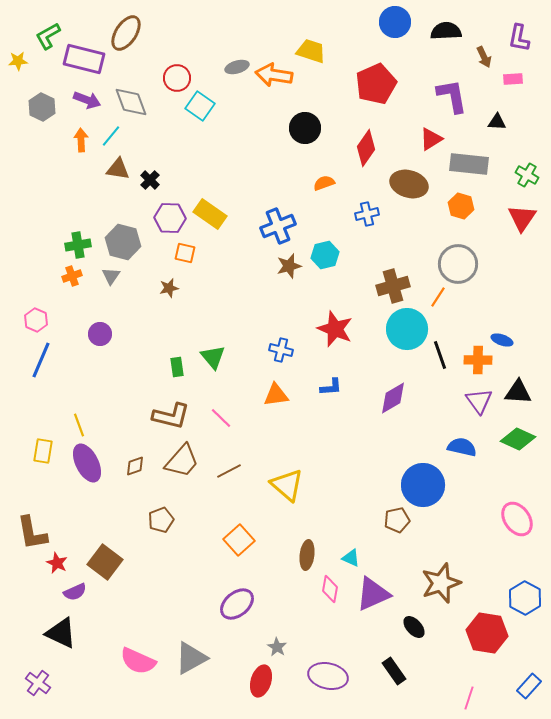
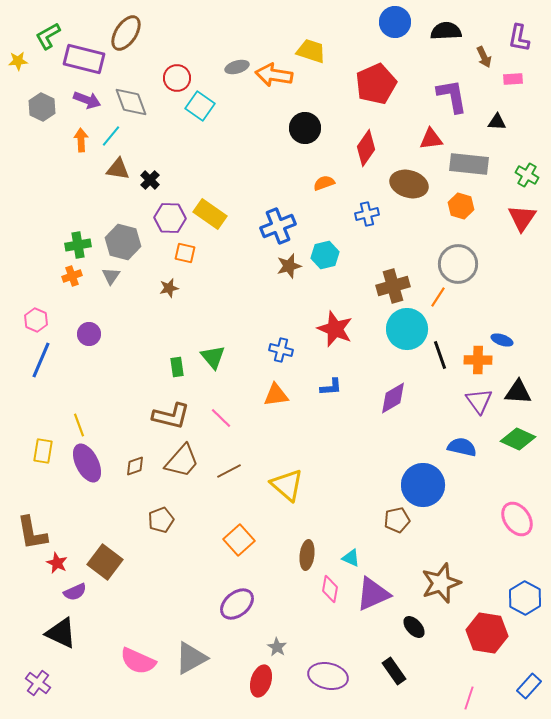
red triangle at (431, 139): rotated 25 degrees clockwise
purple circle at (100, 334): moved 11 px left
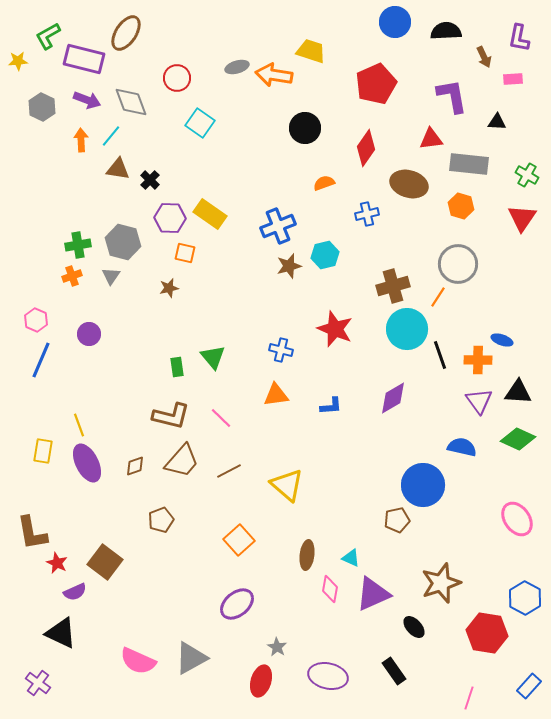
cyan square at (200, 106): moved 17 px down
blue L-shape at (331, 387): moved 19 px down
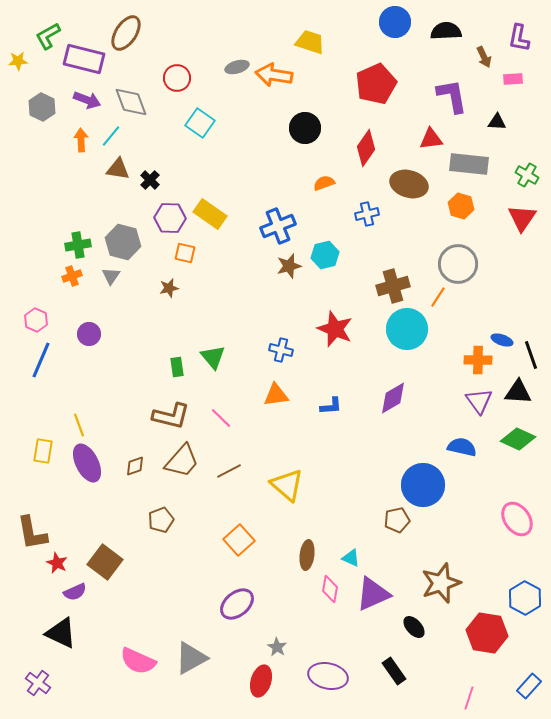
yellow trapezoid at (311, 51): moved 1 px left, 9 px up
black line at (440, 355): moved 91 px right
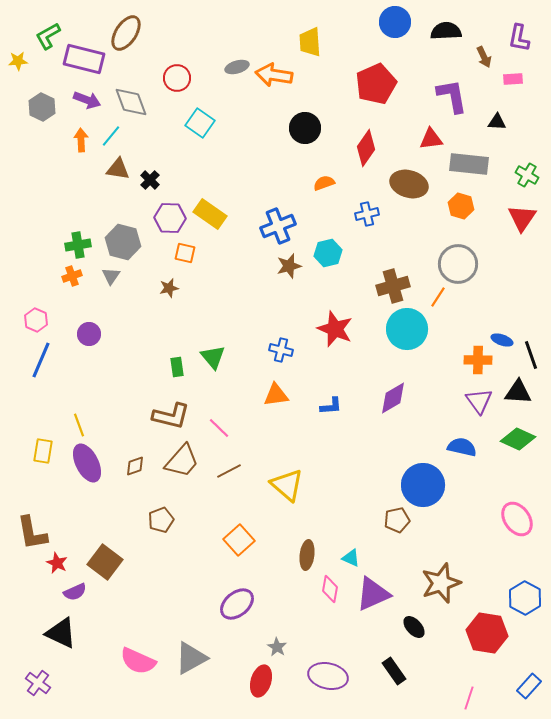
yellow trapezoid at (310, 42): rotated 112 degrees counterclockwise
cyan hexagon at (325, 255): moved 3 px right, 2 px up
pink line at (221, 418): moved 2 px left, 10 px down
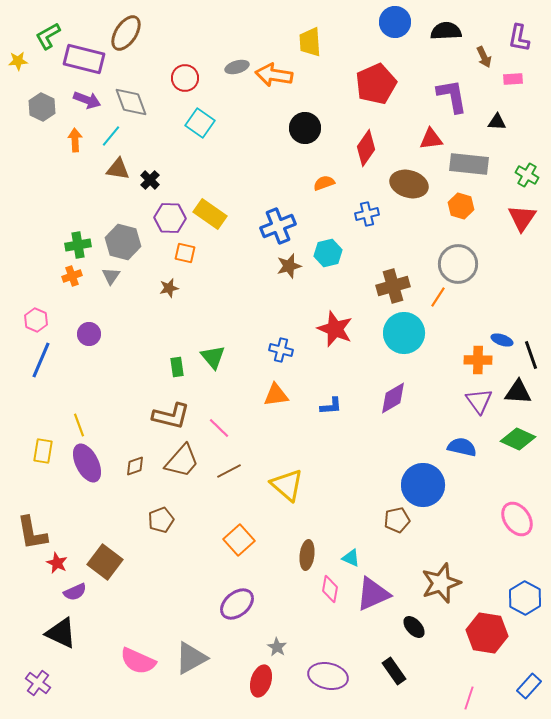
red circle at (177, 78): moved 8 px right
orange arrow at (81, 140): moved 6 px left
cyan circle at (407, 329): moved 3 px left, 4 px down
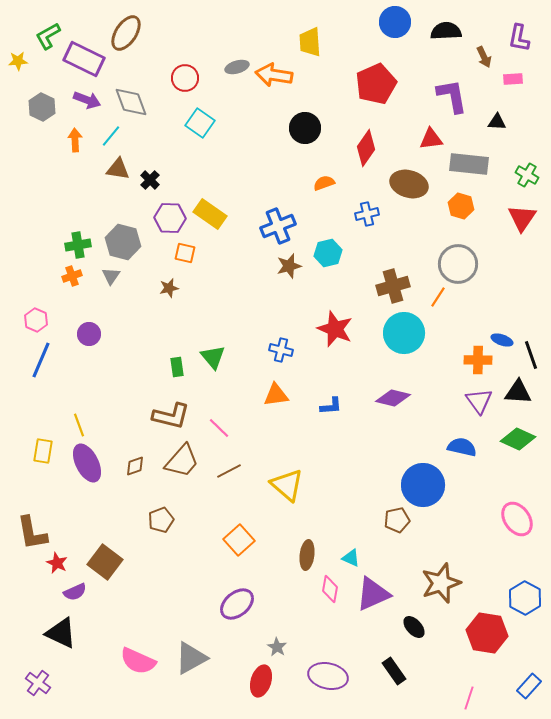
purple rectangle at (84, 59): rotated 12 degrees clockwise
purple diamond at (393, 398): rotated 44 degrees clockwise
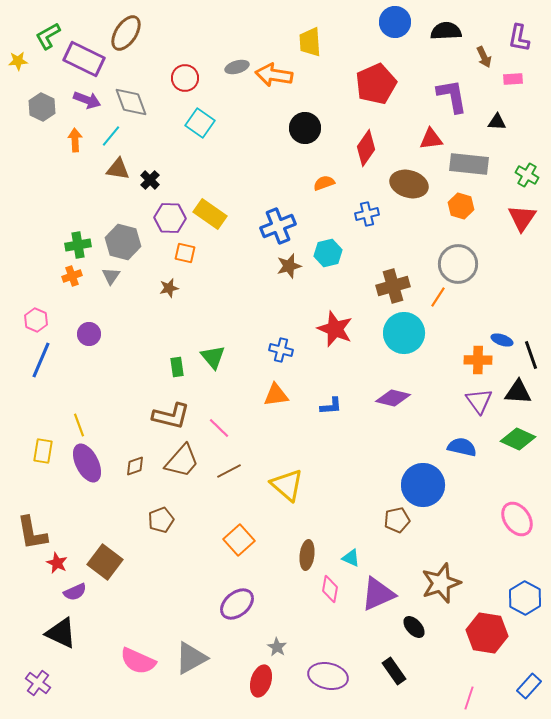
purple triangle at (373, 594): moved 5 px right
